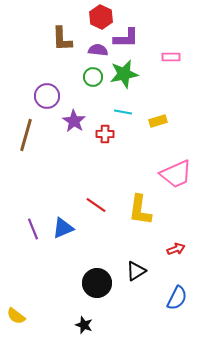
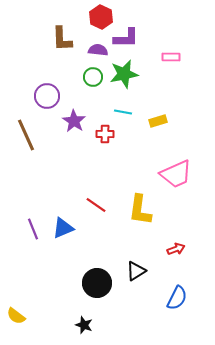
brown line: rotated 40 degrees counterclockwise
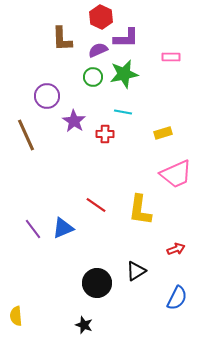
purple semicircle: rotated 30 degrees counterclockwise
yellow rectangle: moved 5 px right, 12 px down
purple line: rotated 15 degrees counterclockwise
yellow semicircle: rotated 48 degrees clockwise
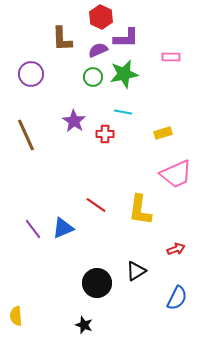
purple circle: moved 16 px left, 22 px up
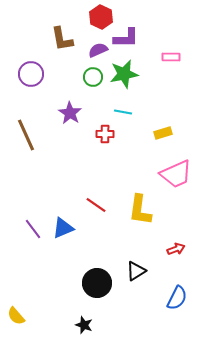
brown L-shape: rotated 8 degrees counterclockwise
purple star: moved 4 px left, 8 px up
yellow semicircle: rotated 36 degrees counterclockwise
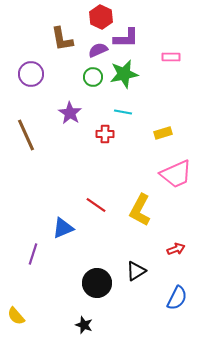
yellow L-shape: rotated 20 degrees clockwise
purple line: moved 25 px down; rotated 55 degrees clockwise
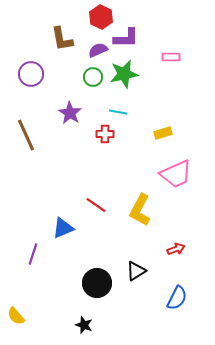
cyan line: moved 5 px left
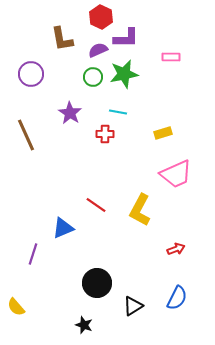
black triangle: moved 3 px left, 35 px down
yellow semicircle: moved 9 px up
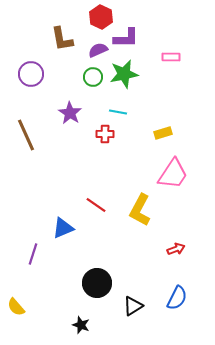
pink trapezoid: moved 3 px left; rotated 32 degrees counterclockwise
black star: moved 3 px left
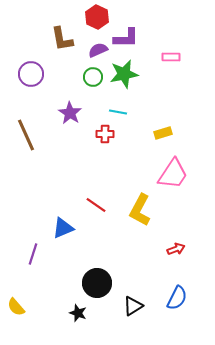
red hexagon: moved 4 px left
black star: moved 3 px left, 12 px up
